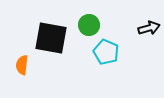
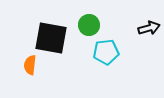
cyan pentagon: rotated 30 degrees counterclockwise
orange semicircle: moved 8 px right
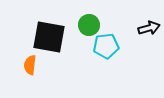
black square: moved 2 px left, 1 px up
cyan pentagon: moved 6 px up
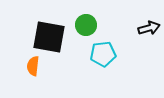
green circle: moved 3 px left
cyan pentagon: moved 3 px left, 8 px down
orange semicircle: moved 3 px right, 1 px down
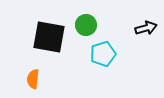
black arrow: moved 3 px left
cyan pentagon: rotated 10 degrees counterclockwise
orange semicircle: moved 13 px down
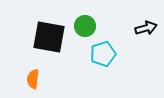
green circle: moved 1 px left, 1 px down
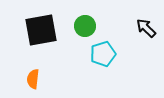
black arrow: rotated 120 degrees counterclockwise
black square: moved 8 px left, 7 px up; rotated 20 degrees counterclockwise
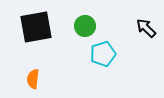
black square: moved 5 px left, 3 px up
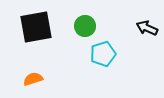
black arrow: moved 1 px right; rotated 20 degrees counterclockwise
orange semicircle: rotated 66 degrees clockwise
